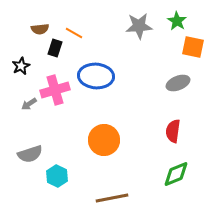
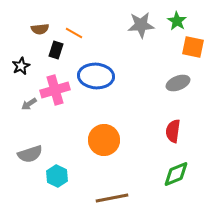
gray star: moved 2 px right, 1 px up
black rectangle: moved 1 px right, 2 px down
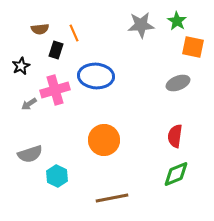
orange line: rotated 36 degrees clockwise
red semicircle: moved 2 px right, 5 px down
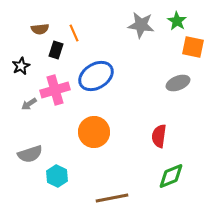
gray star: rotated 12 degrees clockwise
blue ellipse: rotated 36 degrees counterclockwise
red semicircle: moved 16 px left
orange circle: moved 10 px left, 8 px up
green diamond: moved 5 px left, 2 px down
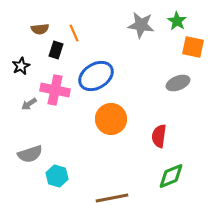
pink cross: rotated 28 degrees clockwise
orange circle: moved 17 px right, 13 px up
cyan hexagon: rotated 10 degrees counterclockwise
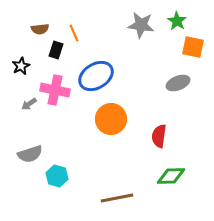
green diamond: rotated 20 degrees clockwise
brown line: moved 5 px right
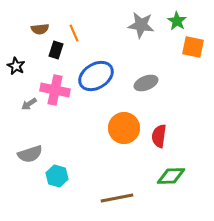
black star: moved 5 px left; rotated 18 degrees counterclockwise
gray ellipse: moved 32 px left
orange circle: moved 13 px right, 9 px down
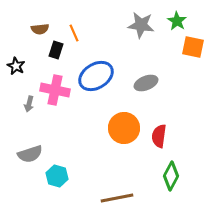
gray arrow: rotated 42 degrees counterclockwise
green diamond: rotated 60 degrees counterclockwise
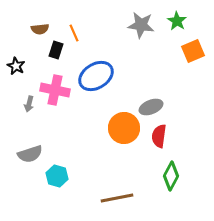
orange square: moved 4 px down; rotated 35 degrees counterclockwise
gray ellipse: moved 5 px right, 24 px down
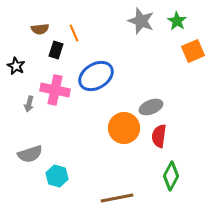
gray star: moved 4 px up; rotated 12 degrees clockwise
